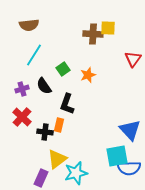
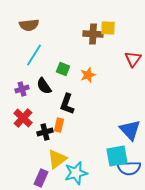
green square: rotated 32 degrees counterclockwise
red cross: moved 1 px right, 1 px down
black cross: rotated 21 degrees counterclockwise
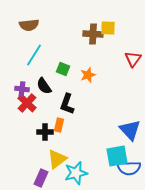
purple cross: rotated 24 degrees clockwise
red cross: moved 4 px right, 15 px up
black cross: rotated 14 degrees clockwise
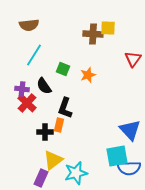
black L-shape: moved 2 px left, 4 px down
yellow triangle: moved 4 px left, 1 px down
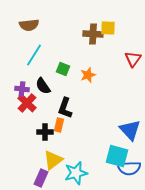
black semicircle: moved 1 px left
cyan square: rotated 25 degrees clockwise
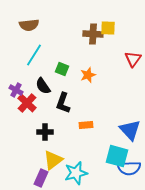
green square: moved 1 px left
purple cross: moved 6 px left, 1 px down; rotated 24 degrees clockwise
black L-shape: moved 2 px left, 5 px up
orange rectangle: moved 27 px right; rotated 72 degrees clockwise
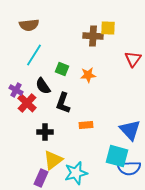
brown cross: moved 2 px down
orange star: rotated 14 degrees clockwise
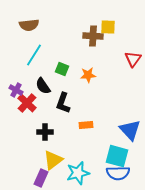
yellow square: moved 1 px up
blue semicircle: moved 11 px left, 5 px down
cyan star: moved 2 px right
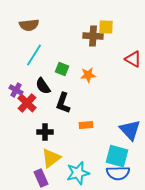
yellow square: moved 2 px left
red triangle: rotated 36 degrees counterclockwise
yellow triangle: moved 2 px left, 2 px up
purple rectangle: rotated 48 degrees counterclockwise
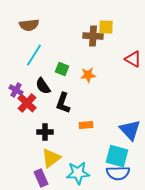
cyan star: rotated 10 degrees clockwise
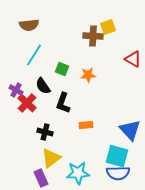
yellow square: moved 2 px right; rotated 21 degrees counterclockwise
black cross: rotated 14 degrees clockwise
